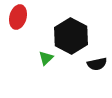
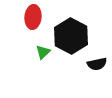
red ellipse: moved 15 px right; rotated 10 degrees counterclockwise
green triangle: moved 3 px left, 6 px up
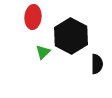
black semicircle: rotated 78 degrees counterclockwise
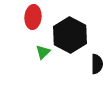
black hexagon: moved 1 px left, 1 px up
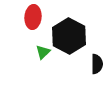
black hexagon: moved 1 px left, 1 px down
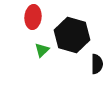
black hexagon: moved 3 px right, 1 px up; rotated 12 degrees counterclockwise
green triangle: moved 1 px left, 2 px up
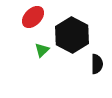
red ellipse: rotated 40 degrees clockwise
black hexagon: rotated 12 degrees clockwise
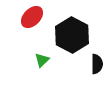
red ellipse: moved 1 px left
green triangle: moved 10 px down
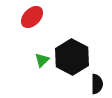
black hexagon: moved 22 px down
black semicircle: moved 20 px down
